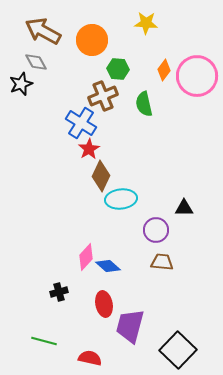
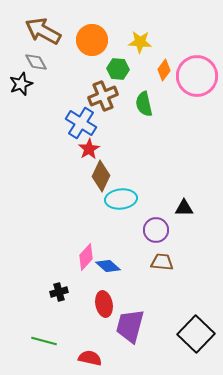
yellow star: moved 6 px left, 19 px down
black square: moved 18 px right, 16 px up
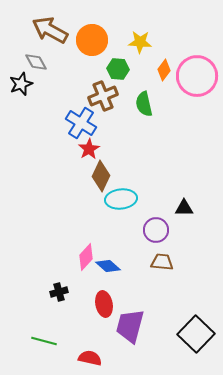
brown arrow: moved 7 px right, 1 px up
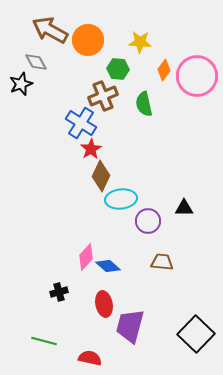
orange circle: moved 4 px left
red star: moved 2 px right
purple circle: moved 8 px left, 9 px up
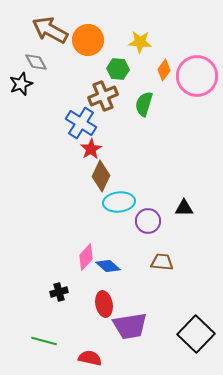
green semicircle: rotated 30 degrees clockwise
cyan ellipse: moved 2 px left, 3 px down
purple trapezoid: rotated 114 degrees counterclockwise
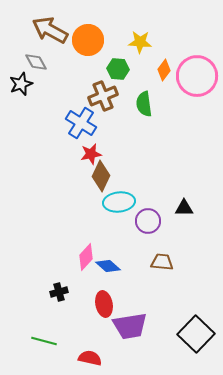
green semicircle: rotated 25 degrees counterclockwise
red star: moved 5 px down; rotated 20 degrees clockwise
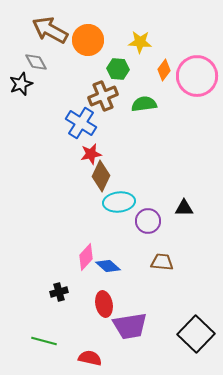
green semicircle: rotated 90 degrees clockwise
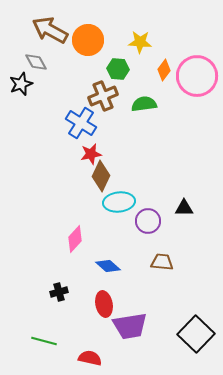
pink diamond: moved 11 px left, 18 px up
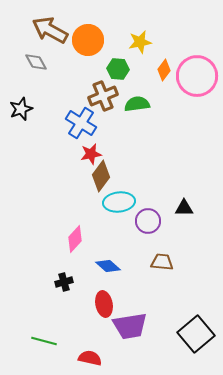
yellow star: rotated 15 degrees counterclockwise
black star: moved 25 px down
green semicircle: moved 7 px left
brown diamond: rotated 12 degrees clockwise
black cross: moved 5 px right, 10 px up
black square: rotated 6 degrees clockwise
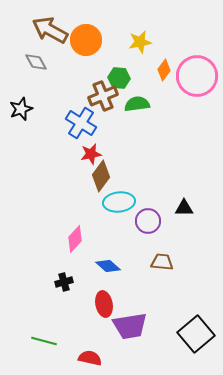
orange circle: moved 2 px left
green hexagon: moved 1 px right, 9 px down
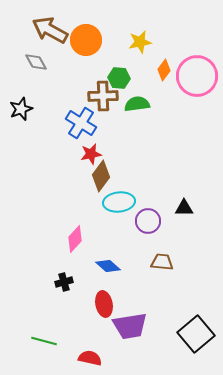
brown cross: rotated 20 degrees clockwise
